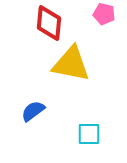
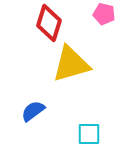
red diamond: rotated 12 degrees clockwise
yellow triangle: rotated 27 degrees counterclockwise
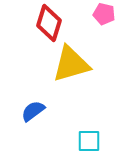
cyan square: moved 7 px down
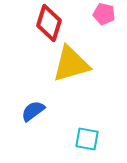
cyan square: moved 2 px left, 2 px up; rotated 10 degrees clockwise
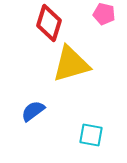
cyan square: moved 4 px right, 4 px up
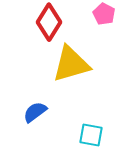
pink pentagon: rotated 15 degrees clockwise
red diamond: moved 1 px up; rotated 15 degrees clockwise
blue semicircle: moved 2 px right, 1 px down
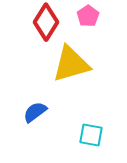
pink pentagon: moved 16 px left, 2 px down; rotated 10 degrees clockwise
red diamond: moved 3 px left
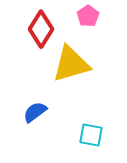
red diamond: moved 5 px left, 7 px down
